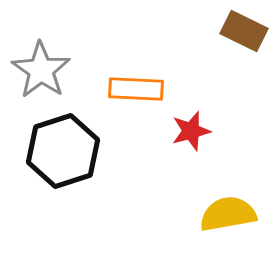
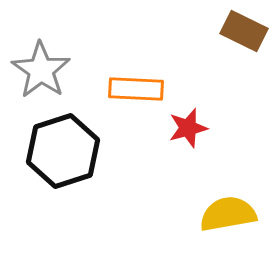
red star: moved 3 px left, 3 px up
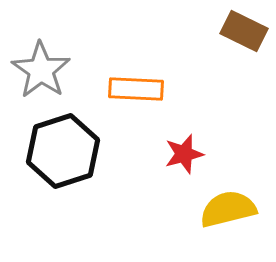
red star: moved 4 px left, 26 px down
yellow semicircle: moved 5 px up; rotated 4 degrees counterclockwise
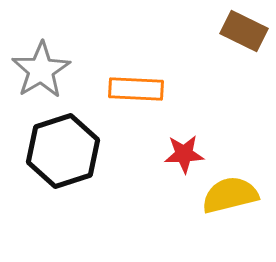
gray star: rotated 6 degrees clockwise
red star: rotated 12 degrees clockwise
yellow semicircle: moved 2 px right, 14 px up
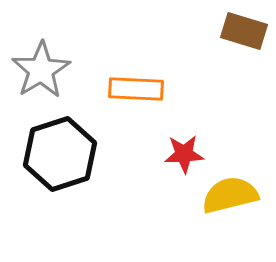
brown rectangle: rotated 9 degrees counterclockwise
black hexagon: moved 3 px left, 3 px down
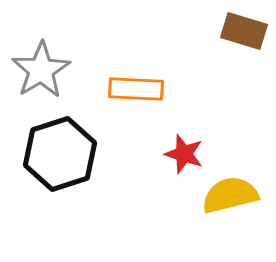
red star: rotated 21 degrees clockwise
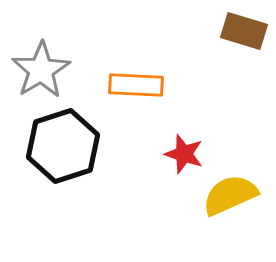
orange rectangle: moved 4 px up
black hexagon: moved 3 px right, 8 px up
yellow semicircle: rotated 10 degrees counterclockwise
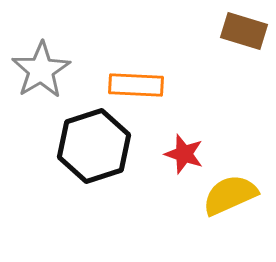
black hexagon: moved 31 px right
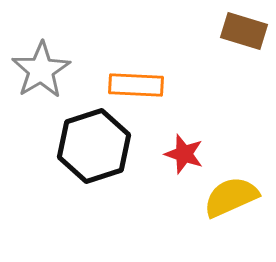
yellow semicircle: moved 1 px right, 2 px down
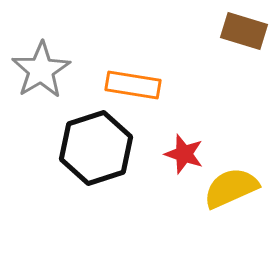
orange rectangle: moved 3 px left; rotated 6 degrees clockwise
black hexagon: moved 2 px right, 2 px down
yellow semicircle: moved 9 px up
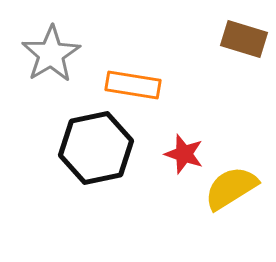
brown rectangle: moved 8 px down
gray star: moved 10 px right, 16 px up
black hexagon: rotated 6 degrees clockwise
yellow semicircle: rotated 8 degrees counterclockwise
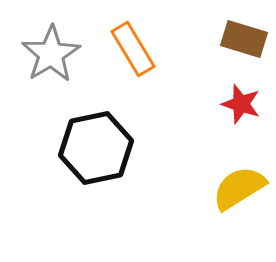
orange rectangle: moved 36 px up; rotated 50 degrees clockwise
red star: moved 57 px right, 50 px up
yellow semicircle: moved 8 px right
